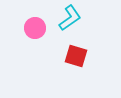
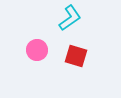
pink circle: moved 2 px right, 22 px down
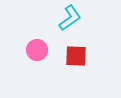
red square: rotated 15 degrees counterclockwise
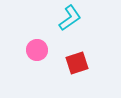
red square: moved 1 px right, 7 px down; rotated 20 degrees counterclockwise
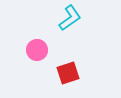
red square: moved 9 px left, 10 px down
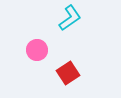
red square: rotated 15 degrees counterclockwise
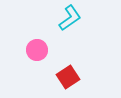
red square: moved 4 px down
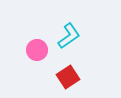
cyan L-shape: moved 1 px left, 18 px down
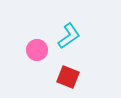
red square: rotated 35 degrees counterclockwise
